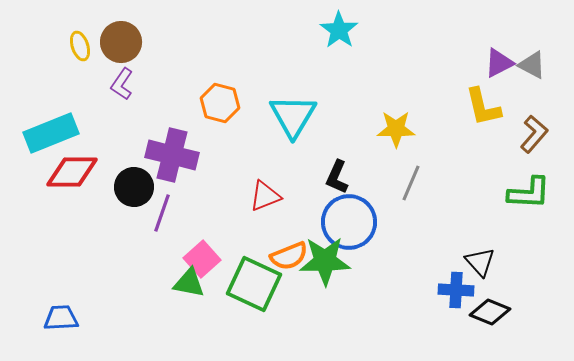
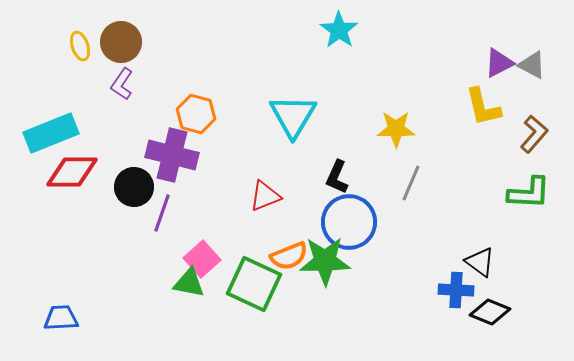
orange hexagon: moved 24 px left, 11 px down
black triangle: rotated 12 degrees counterclockwise
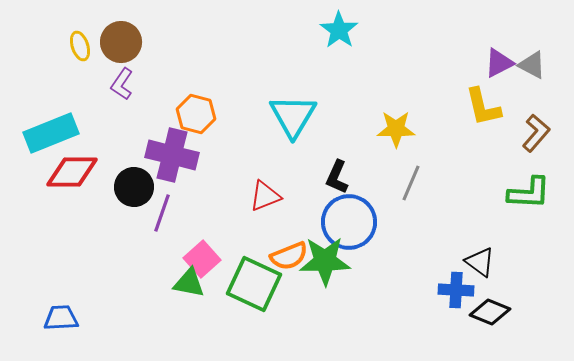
brown L-shape: moved 2 px right, 1 px up
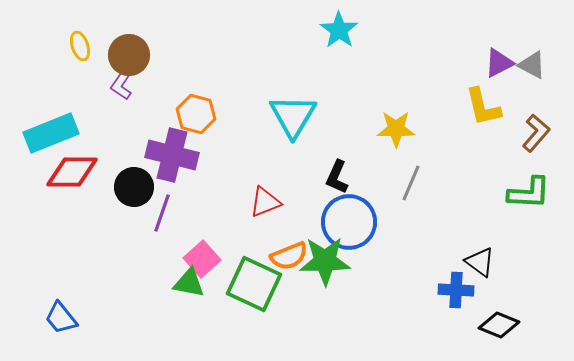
brown circle: moved 8 px right, 13 px down
red triangle: moved 6 px down
black diamond: moved 9 px right, 13 px down
blue trapezoid: rotated 126 degrees counterclockwise
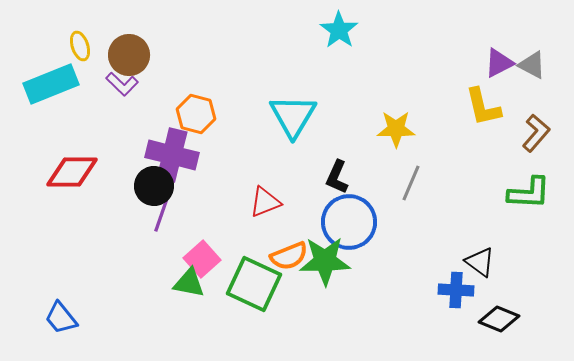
purple L-shape: rotated 80 degrees counterclockwise
cyan rectangle: moved 49 px up
black circle: moved 20 px right, 1 px up
black diamond: moved 6 px up
